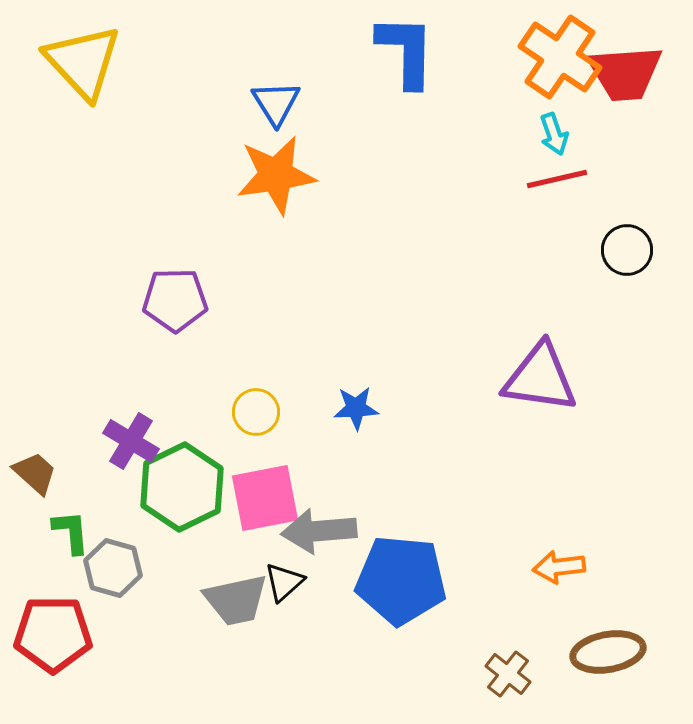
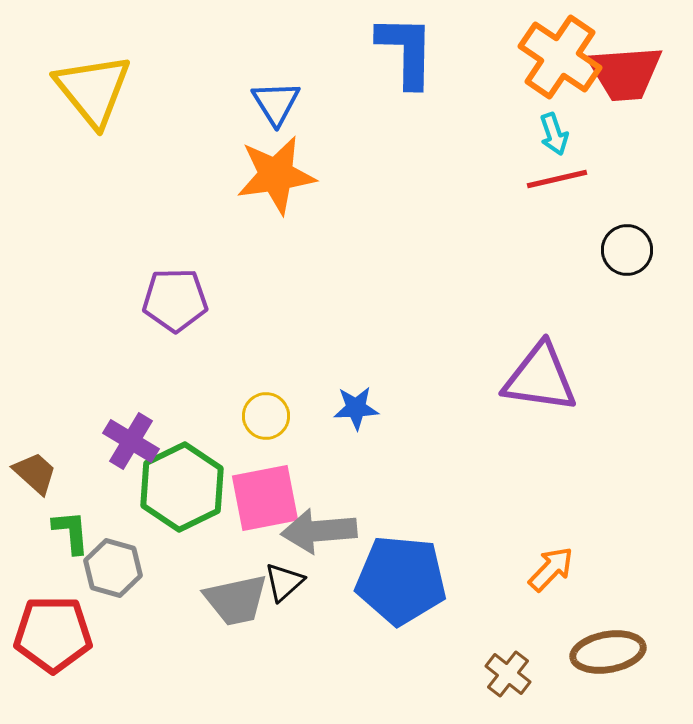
yellow triangle: moved 10 px right, 28 px down; rotated 4 degrees clockwise
yellow circle: moved 10 px right, 4 px down
orange arrow: moved 8 px left, 2 px down; rotated 141 degrees clockwise
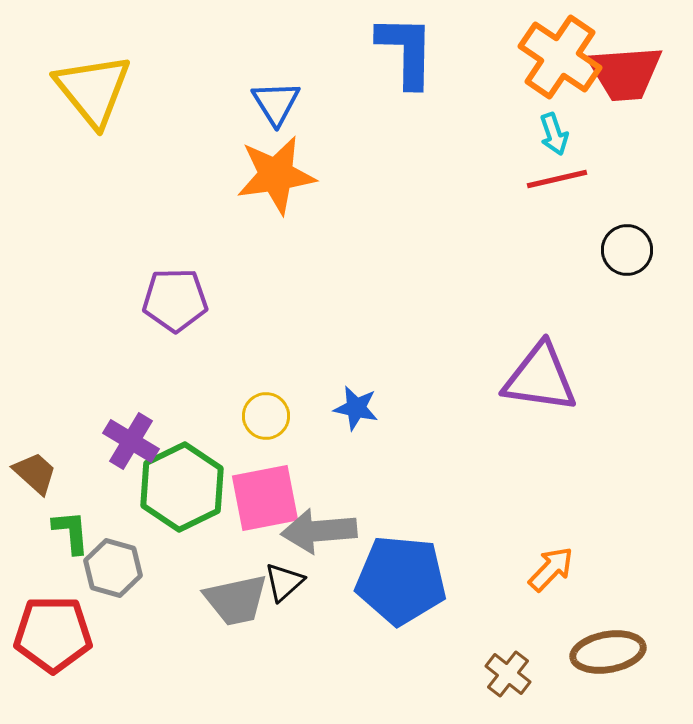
blue star: rotated 15 degrees clockwise
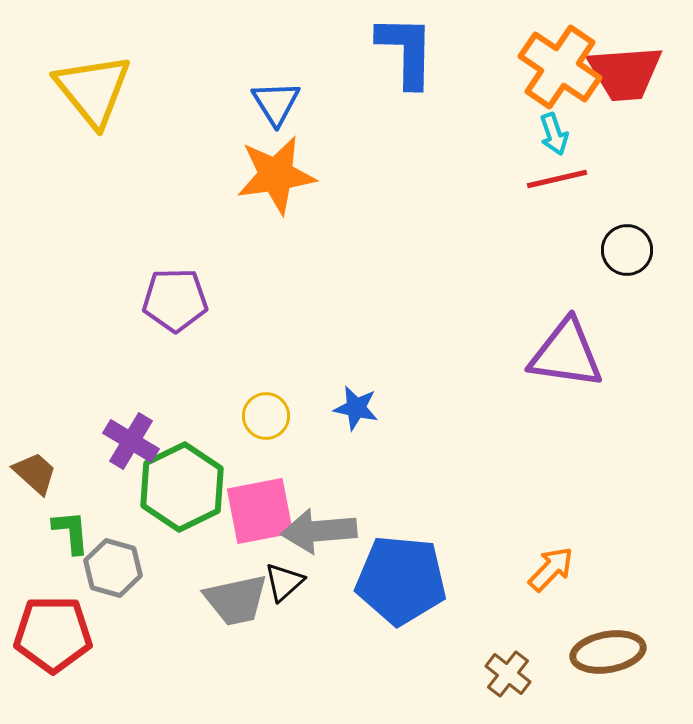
orange cross: moved 10 px down
purple triangle: moved 26 px right, 24 px up
pink square: moved 5 px left, 13 px down
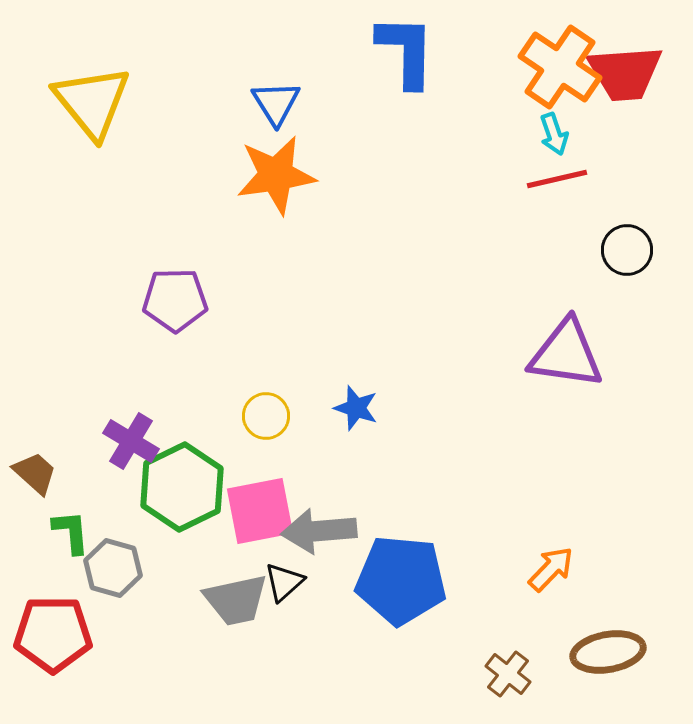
yellow triangle: moved 1 px left, 12 px down
blue star: rotated 6 degrees clockwise
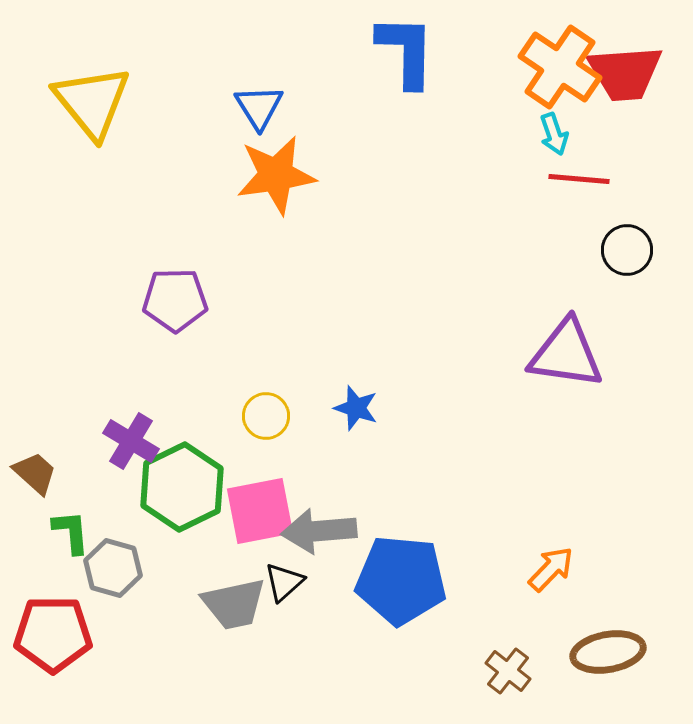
blue triangle: moved 17 px left, 4 px down
red line: moved 22 px right; rotated 18 degrees clockwise
gray trapezoid: moved 2 px left, 4 px down
brown cross: moved 3 px up
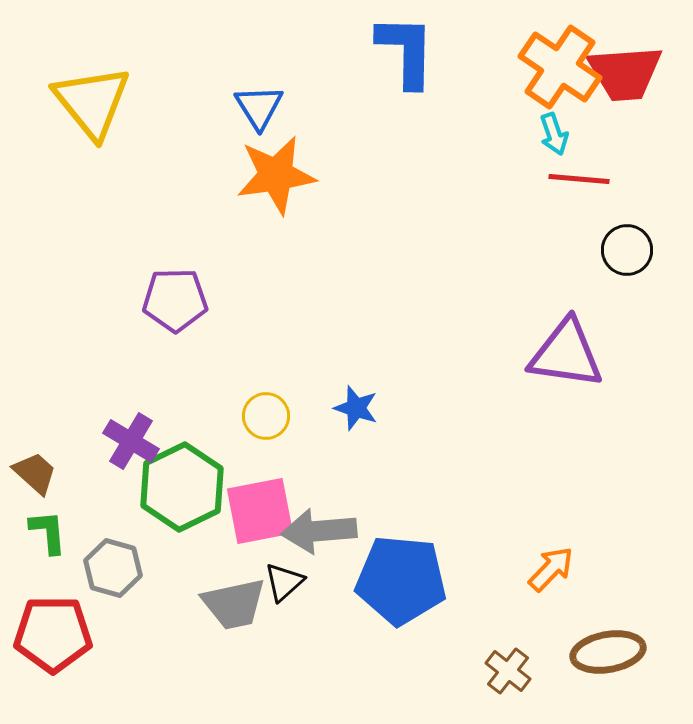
green L-shape: moved 23 px left
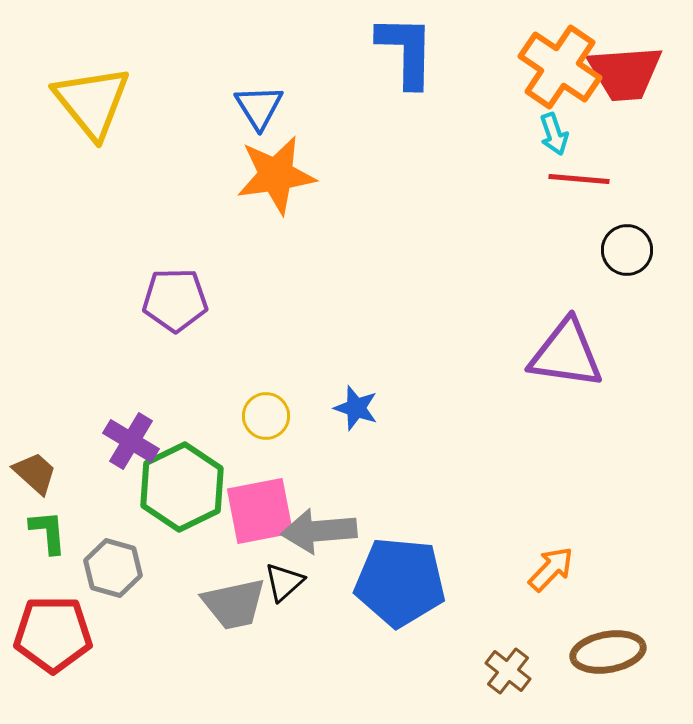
blue pentagon: moved 1 px left, 2 px down
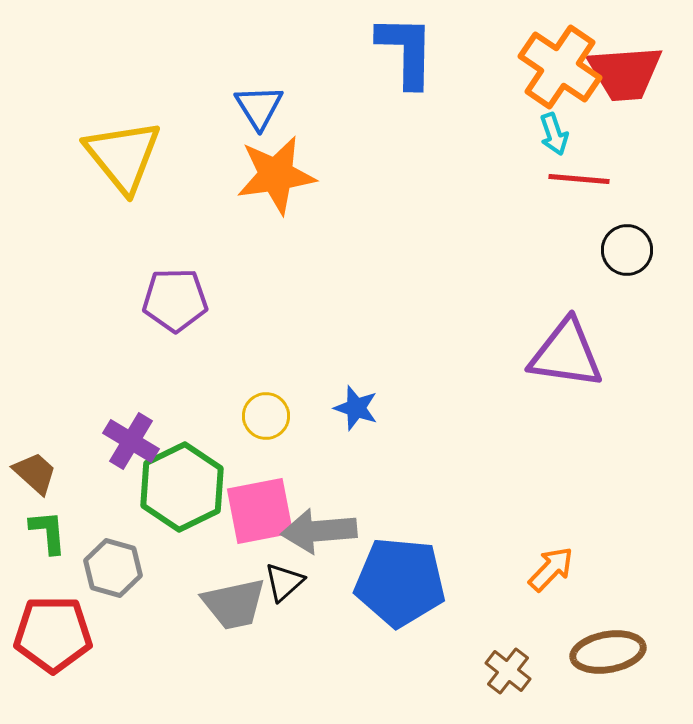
yellow triangle: moved 31 px right, 54 px down
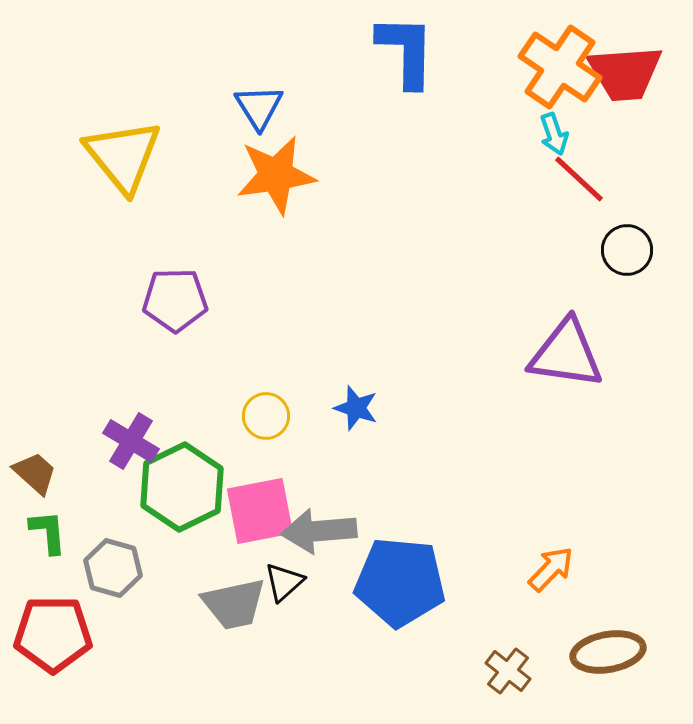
red line: rotated 38 degrees clockwise
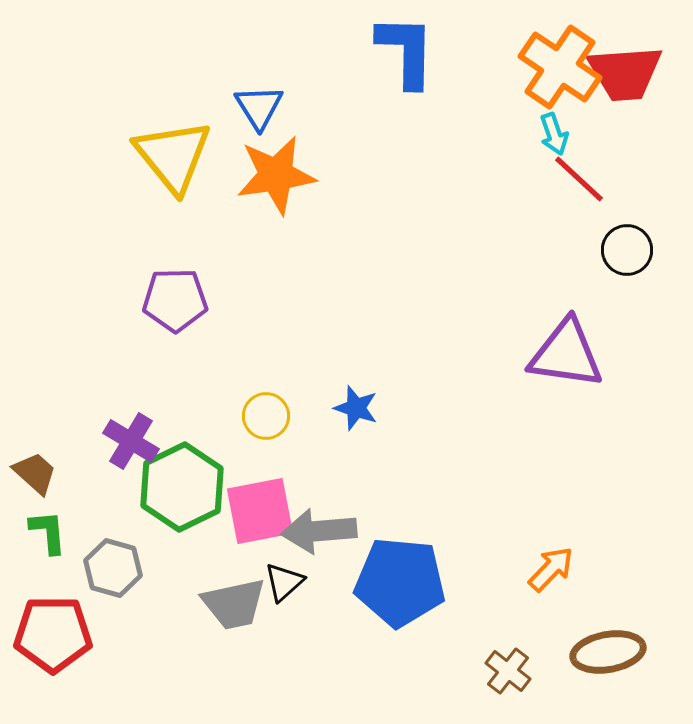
yellow triangle: moved 50 px right
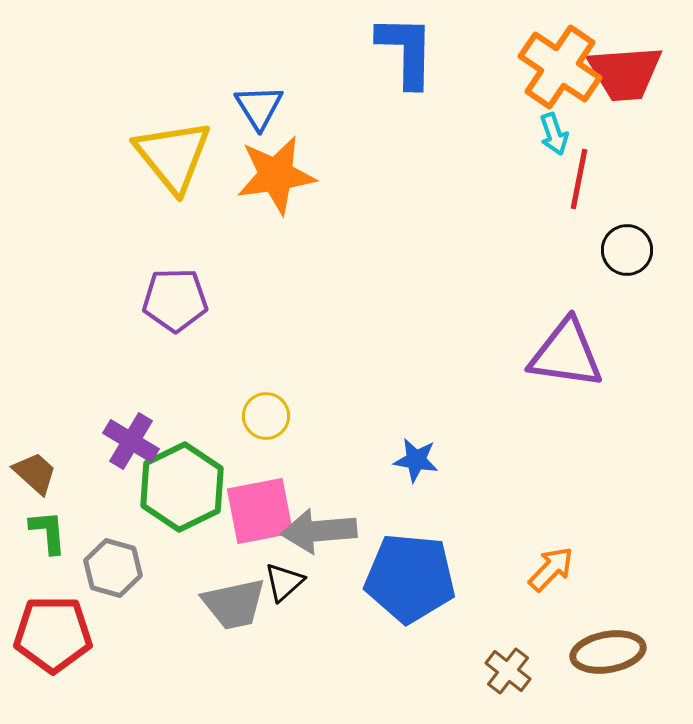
red line: rotated 58 degrees clockwise
blue star: moved 60 px right, 52 px down; rotated 9 degrees counterclockwise
blue pentagon: moved 10 px right, 4 px up
